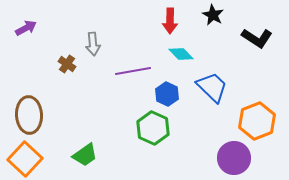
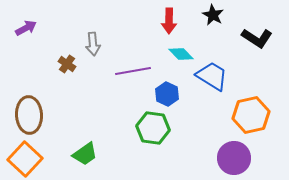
red arrow: moved 1 px left
blue trapezoid: moved 11 px up; rotated 12 degrees counterclockwise
orange hexagon: moved 6 px left, 6 px up; rotated 9 degrees clockwise
green hexagon: rotated 16 degrees counterclockwise
green trapezoid: moved 1 px up
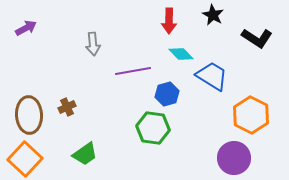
brown cross: moved 43 px down; rotated 30 degrees clockwise
blue hexagon: rotated 20 degrees clockwise
orange hexagon: rotated 21 degrees counterclockwise
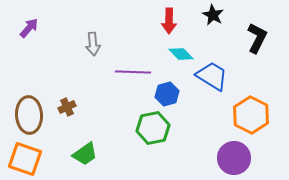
purple arrow: moved 3 px right; rotated 20 degrees counterclockwise
black L-shape: rotated 96 degrees counterclockwise
purple line: moved 1 px down; rotated 12 degrees clockwise
green hexagon: rotated 20 degrees counterclockwise
orange square: rotated 24 degrees counterclockwise
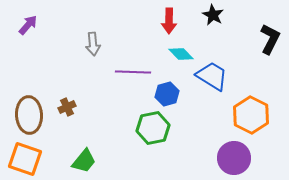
purple arrow: moved 1 px left, 3 px up
black L-shape: moved 13 px right, 1 px down
green trapezoid: moved 1 px left, 7 px down; rotated 16 degrees counterclockwise
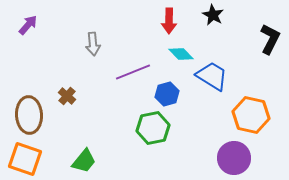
purple line: rotated 24 degrees counterclockwise
brown cross: moved 11 px up; rotated 24 degrees counterclockwise
orange hexagon: rotated 15 degrees counterclockwise
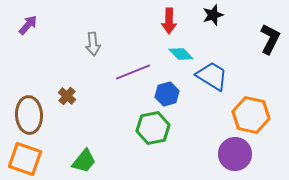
black star: rotated 25 degrees clockwise
purple circle: moved 1 px right, 4 px up
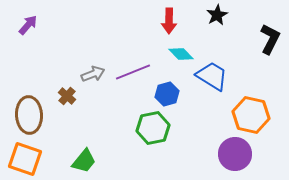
black star: moved 4 px right; rotated 10 degrees counterclockwise
gray arrow: moved 30 px down; rotated 105 degrees counterclockwise
